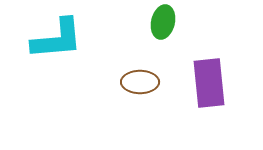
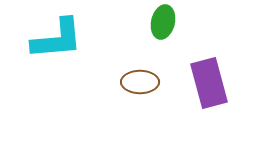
purple rectangle: rotated 9 degrees counterclockwise
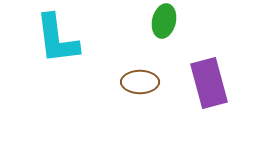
green ellipse: moved 1 px right, 1 px up
cyan L-shape: rotated 88 degrees clockwise
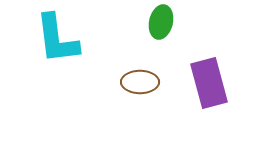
green ellipse: moved 3 px left, 1 px down
